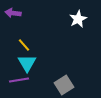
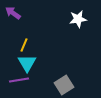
purple arrow: rotated 28 degrees clockwise
white star: rotated 18 degrees clockwise
yellow line: rotated 64 degrees clockwise
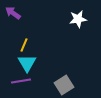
purple line: moved 2 px right, 1 px down
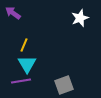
white star: moved 2 px right, 1 px up; rotated 12 degrees counterclockwise
cyan triangle: moved 1 px down
gray square: rotated 12 degrees clockwise
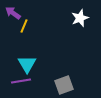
yellow line: moved 19 px up
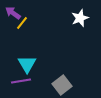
yellow line: moved 2 px left, 3 px up; rotated 16 degrees clockwise
gray square: moved 2 px left; rotated 18 degrees counterclockwise
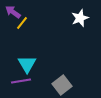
purple arrow: moved 1 px up
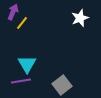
purple arrow: rotated 77 degrees clockwise
